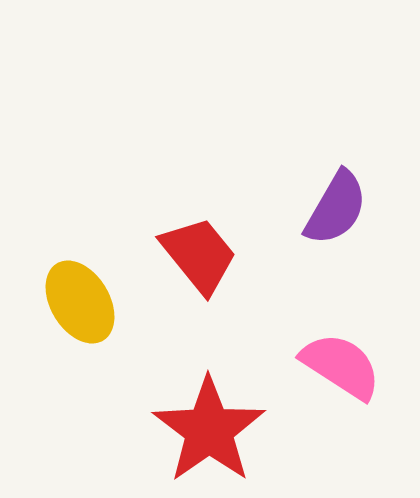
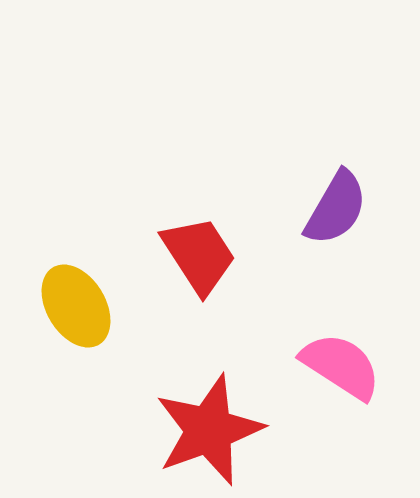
red trapezoid: rotated 6 degrees clockwise
yellow ellipse: moved 4 px left, 4 px down
red star: rotated 15 degrees clockwise
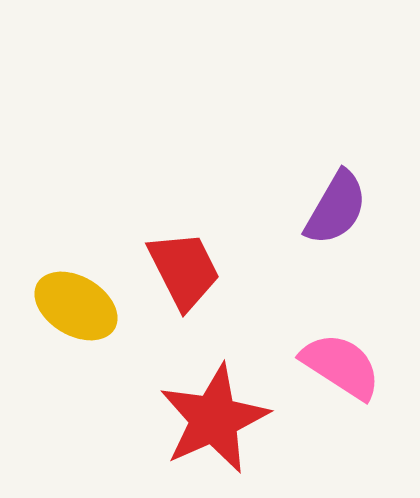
red trapezoid: moved 15 px left, 15 px down; rotated 6 degrees clockwise
yellow ellipse: rotated 28 degrees counterclockwise
red star: moved 5 px right, 11 px up; rotated 4 degrees counterclockwise
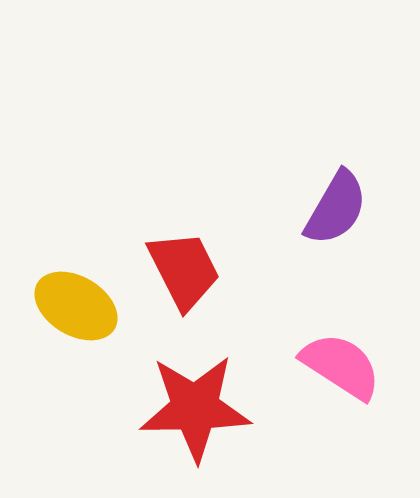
red star: moved 19 px left, 11 px up; rotated 23 degrees clockwise
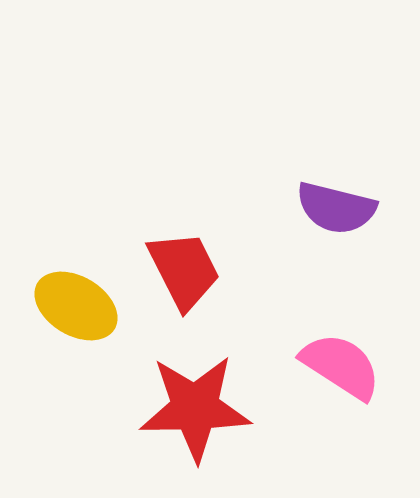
purple semicircle: rotated 74 degrees clockwise
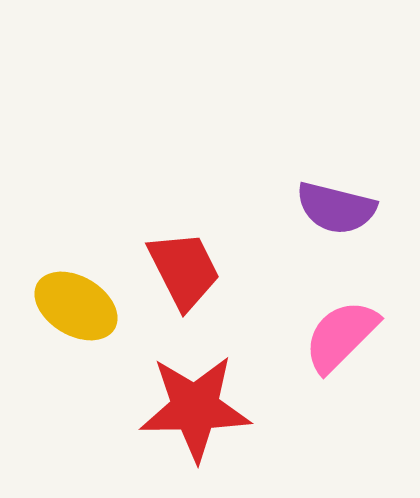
pink semicircle: moved 30 px up; rotated 78 degrees counterclockwise
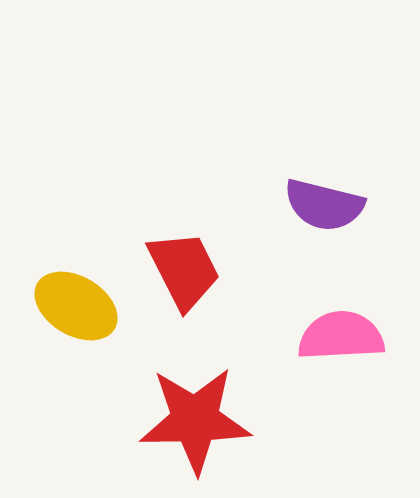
purple semicircle: moved 12 px left, 3 px up
pink semicircle: rotated 42 degrees clockwise
red star: moved 12 px down
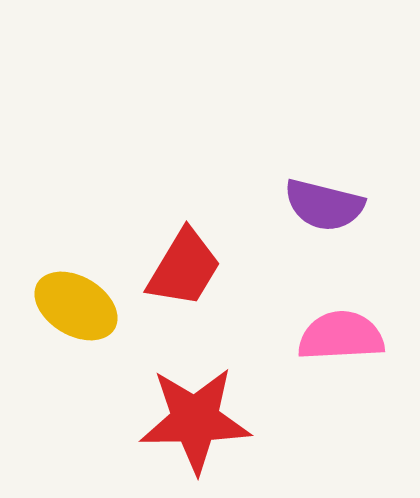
red trapezoid: moved 2 px up; rotated 58 degrees clockwise
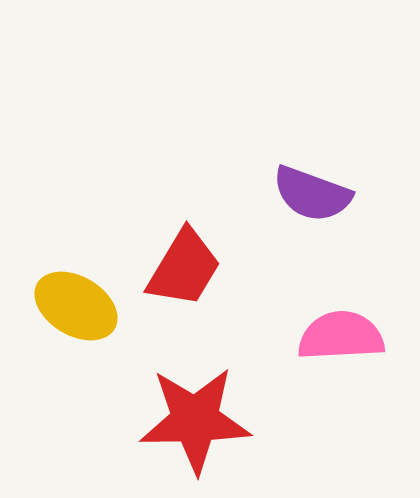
purple semicircle: moved 12 px left, 11 px up; rotated 6 degrees clockwise
